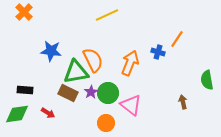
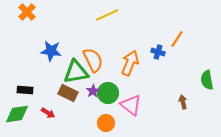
orange cross: moved 3 px right
purple star: moved 2 px right, 1 px up
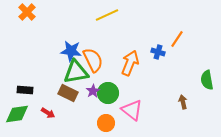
blue star: moved 20 px right
pink triangle: moved 1 px right, 5 px down
